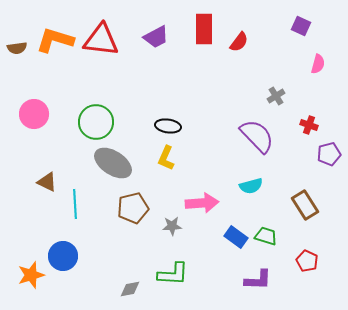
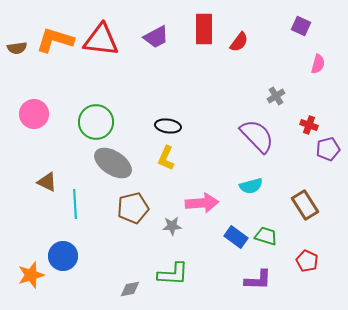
purple pentagon: moved 1 px left, 5 px up
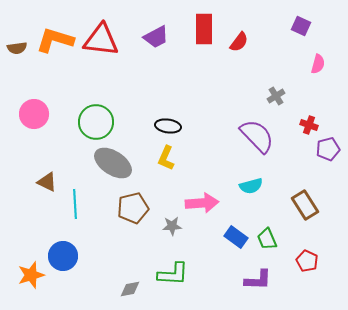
green trapezoid: moved 1 px right, 3 px down; rotated 130 degrees counterclockwise
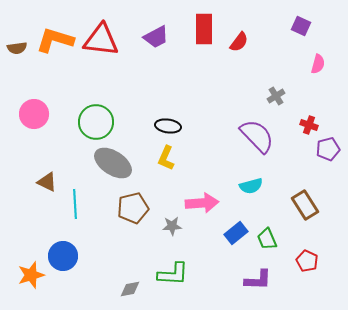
blue rectangle: moved 4 px up; rotated 75 degrees counterclockwise
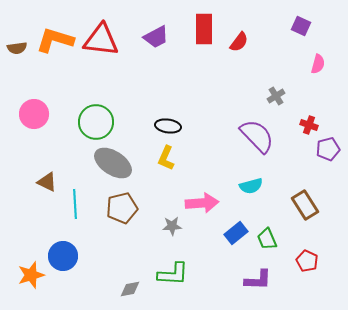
brown pentagon: moved 11 px left
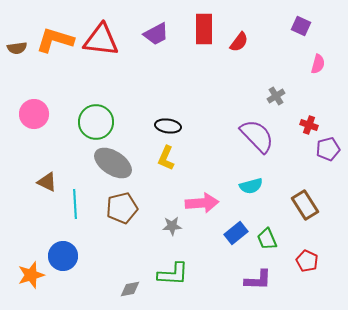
purple trapezoid: moved 3 px up
